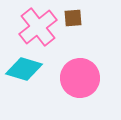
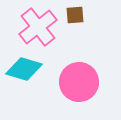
brown square: moved 2 px right, 3 px up
pink circle: moved 1 px left, 4 px down
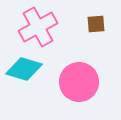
brown square: moved 21 px right, 9 px down
pink cross: rotated 9 degrees clockwise
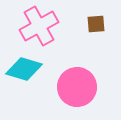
pink cross: moved 1 px right, 1 px up
pink circle: moved 2 px left, 5 px down
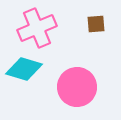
pink cross: moved 2 px left, 2 px down; rotated 6 degrees clockwise
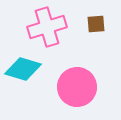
pink cross: moved 10 px right, 1 px up; rotated 6 degrees clockwise
cyan diamond: moved 1 px left
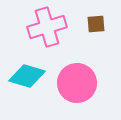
cyan diamond: moved 4 px right, 7 px down
pink circle: moved 4 px up
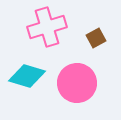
brown square: moved 14 px down; rotated 24 degrees counterclockwise
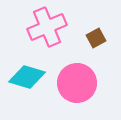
pink cross: rotated 6 degrees counterclockwise
cyan diamond: moved 1 px down
